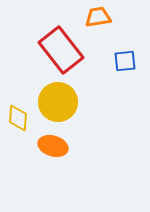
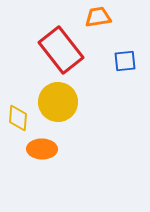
orange ellipse: moved 11 px left, 3 px down; rotated 16 degrees counterclockwise
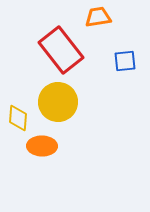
orange ellipse: moved 3 px up
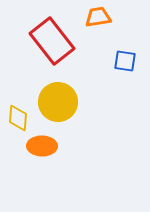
red rectangle: moved 9 px left, 9 px up
blue square: rotated 15 degrees clockwise
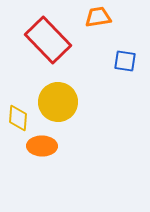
red rectangle: moved 4 px left, 1 px up; rotated 6 degrees counterclockwise
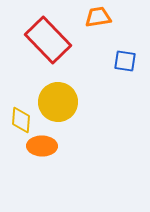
yellow diamond: moved 3 px right, 2 px down
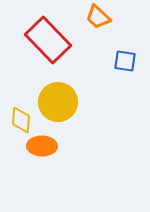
orange trapezoid: rotated 128 degrees counterclockwise
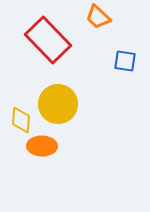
yellow circle: moved 2 px down
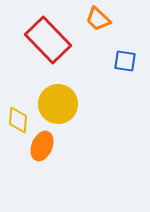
orange trapezoid: moved 2 px down
yellow diamond: moved 3 px left
orange ellipse: rotated 68 degrees counterclockwise
